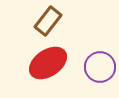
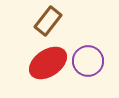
purple circle: moved 12 px left, 6 px up
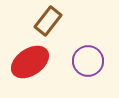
red ellipse: moved 18 px left, 1 px up
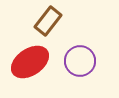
purple circle: moved 8 px left
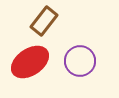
brown rectangle: moved 4 px left
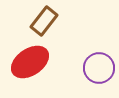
purple circle: moved 19 px right, 7 px down
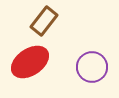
purple circle: moved 7 px left, 1 px up
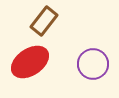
purple circle: moved 1 px right, 3 px up
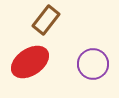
brown rectangle: moved 2 px right, 1 px up
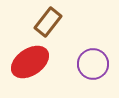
brown rectangle: moved 2 px right, 2 px down
